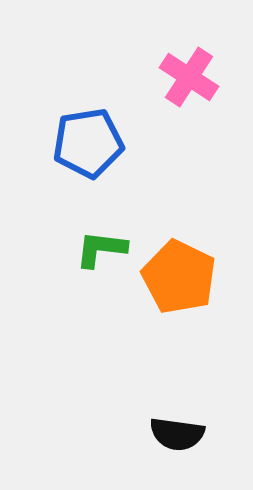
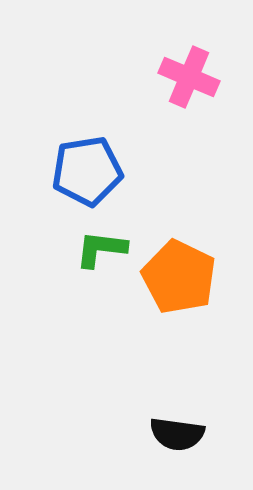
pink cross: rotated 10 degrees counterclockwise
blue pentagon: moved 1 px left, 28 px down
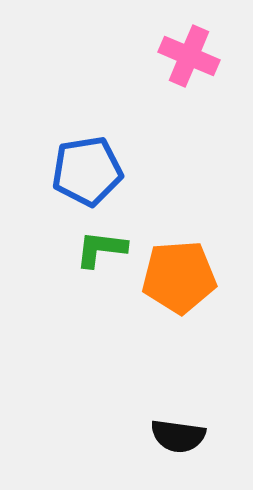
pink cross: moved 21 px up
orange pentagon: rotated 30 degrees counterclockwise
black semicircle: moved 1 px right, 2 px down
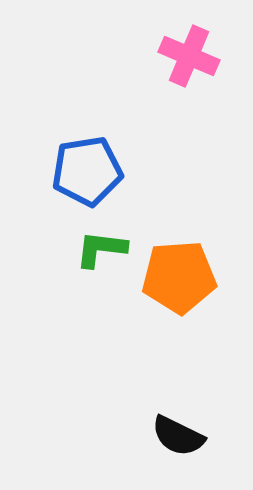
black semicircle: rotated 18 degrees clockwise
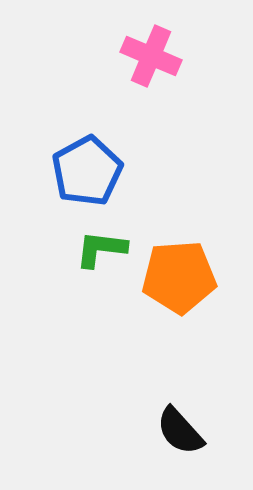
pink cross: moved 38 px left
blue pentagon: rotated 20 degrees counterclockwise
black semicircle: moved 2 px right, 5 px up; rotated 22 degrees clockwise
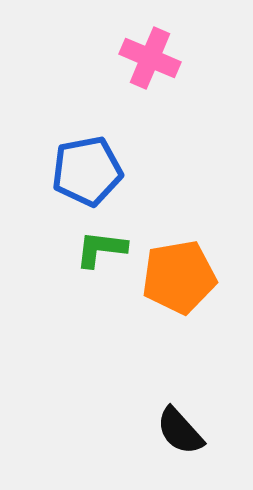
pink cross: moved 1 px left, 2 px down
blue pentagon: rotated 18 degrees clockwise
orange pentagon: rotated 6 degrees counterclockwise
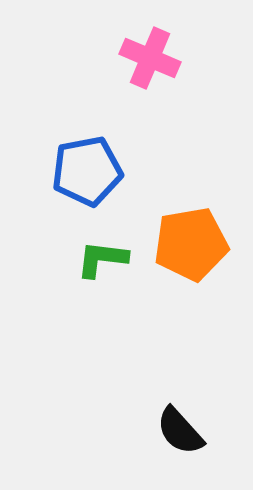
green L-shape: moved 1 px right, 10 px down
orange pentagon: moved 12 px right, 33 px up
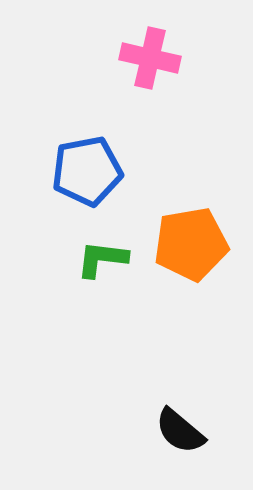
pink cross: rotated 10 degrees counterclockwise
black semicircle: rotated 8 degrees counterclockwise
